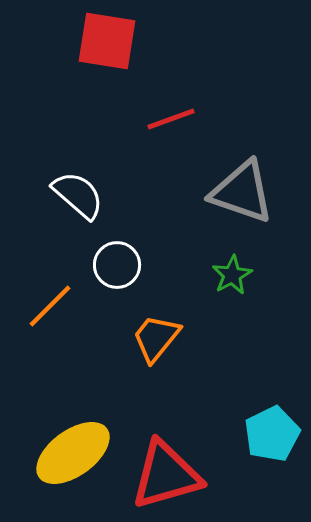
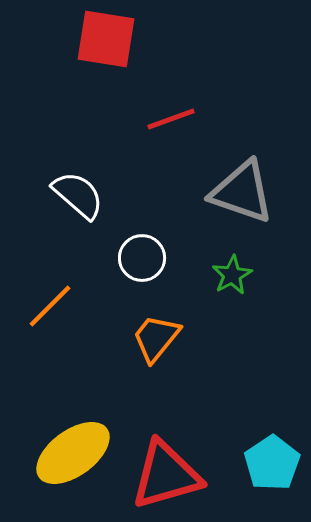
red square: moved 1 px left, 2 px up
white circle: moved 25 px right, 7 px up
cyan pentagon: moved 29 px down; rotated 8 degrees counterclockwise
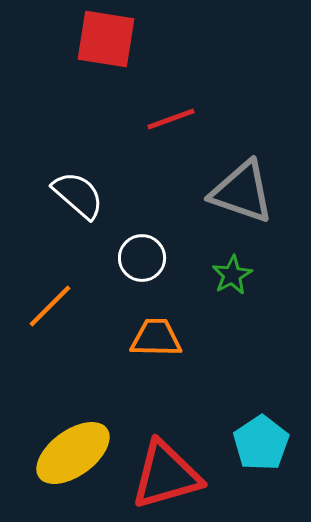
orange trapezoid: rotated 52 degrees clockwise
cyan pentagon: moved 11 px left, 20 px up
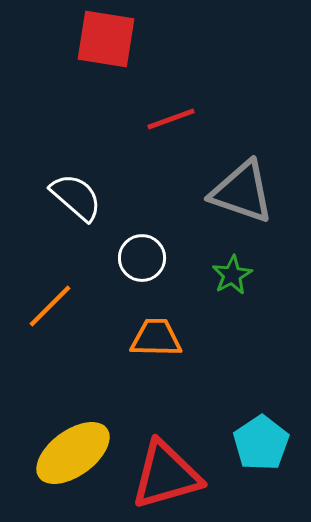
white semicircle: moved 2 px left, 2 px down
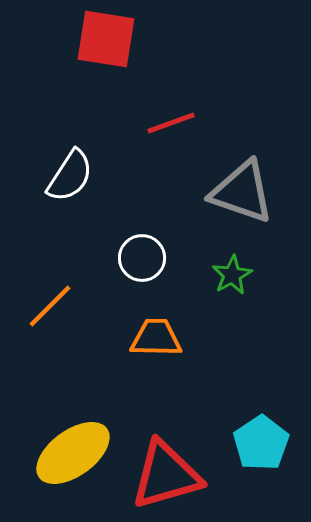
red line: moved 4 px down
white semicircle: moved 6 px left, 21 px up; rotated 82 degrees clockwise
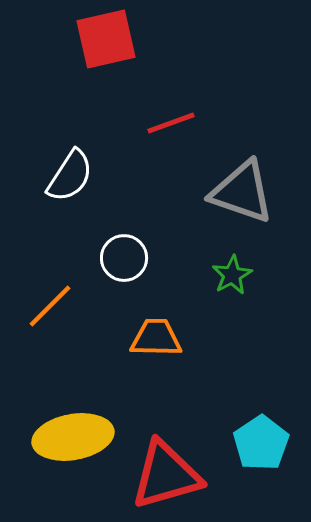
red square: rotated 22 degrees counterclockwise
white circle: moved 18 px left
yellow ellipse: moved 16 px up; rotated 26 degrees clockwise
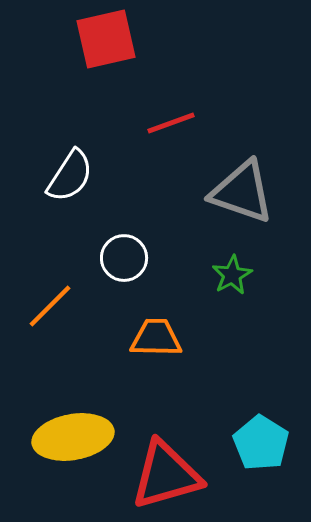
cyan pentagon: rotated 6 degrees counterclockwise
